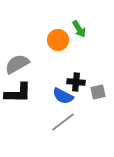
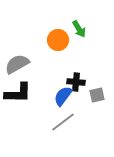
gray square: moved 1 px left, 3 px down
blue semicircle: rotated 100 degrees clockwise
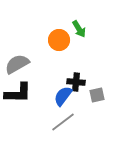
orange circle: moved 1 px right
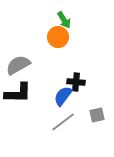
green arrow: moved 15 px left, 9 px up
orange circle: moved 1 px left, 3 px up
gray semicircle: moved 1 px right, 1 px down
gray square: moved 20 px down
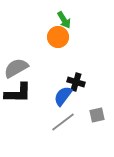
gray semicircle: moved 2 px left, 3 px down
black cross: rotated 12 degrees clockwise
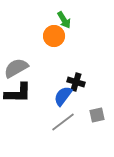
orange circle: moved 4 px left, 1 px up
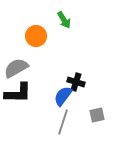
orange circle: moved 18 px left
gray line: rotated 35 degrees counterclockwise
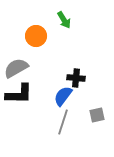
black cross: moved 4 px up; rotated 12 degrees counterclockwise
black L-shape: moved 1 px right, 1 px down
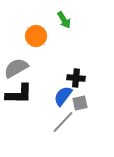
gray square: moved 17 px left, 12 px up
gray line: rotated 25 degrees clockwise
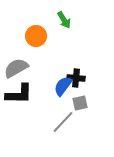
blue semicircle: moved 10 px up
